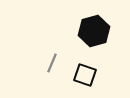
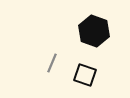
black hexagon: rotated 24 degrees counterclockwise
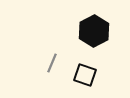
black hexagon: rotated 12 degrees clockwise
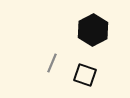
black hexagon: moved 1 px left, 1 px up
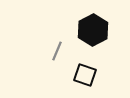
gray line: moved 5 px right, 12 px up
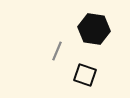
black hexagon: moved 1 px right, 1 px up; rotated 24 degrees counterclockwise
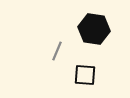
black square: rotated 15 degrees counterclockwise
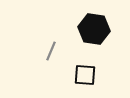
gray line: moved 6 px left
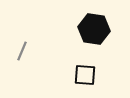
gray line: moved 29 px left
